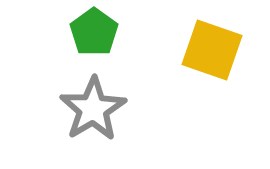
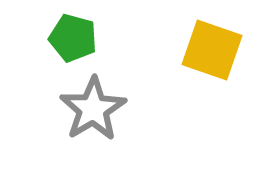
green pentagon: moved 21 px left, 6 px down; rotated 21 degrees counterclockwise
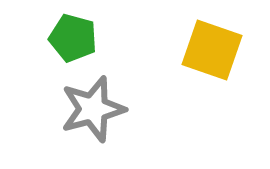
gray star: rotated 16 degrees clockwise
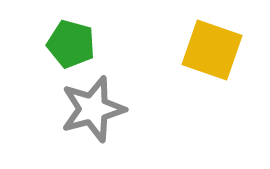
green pentagon: moved 2 px left, 6 px down
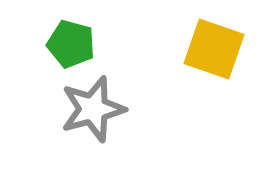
yellow square: moved 2 px right, 1 px up
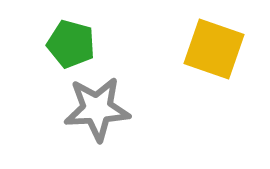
gray star: moved 4 px right; rotated 12 degrees clockwise
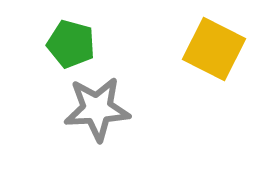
yellow square: rotated 8 degrees clockwise
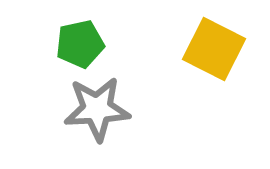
green pentagon: moved 9 px right; rotated 27 degrees counterclockwise
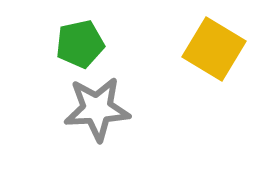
yellow square: rotated 4 degrees clockwise
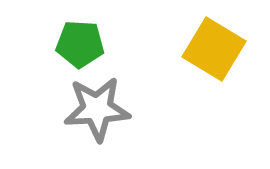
green pentagon: rotated 15 degrees clockwise
